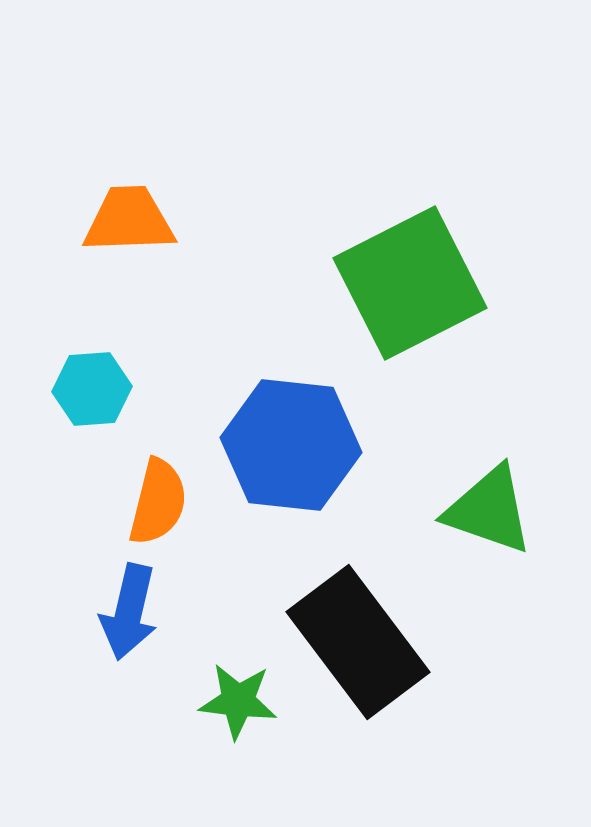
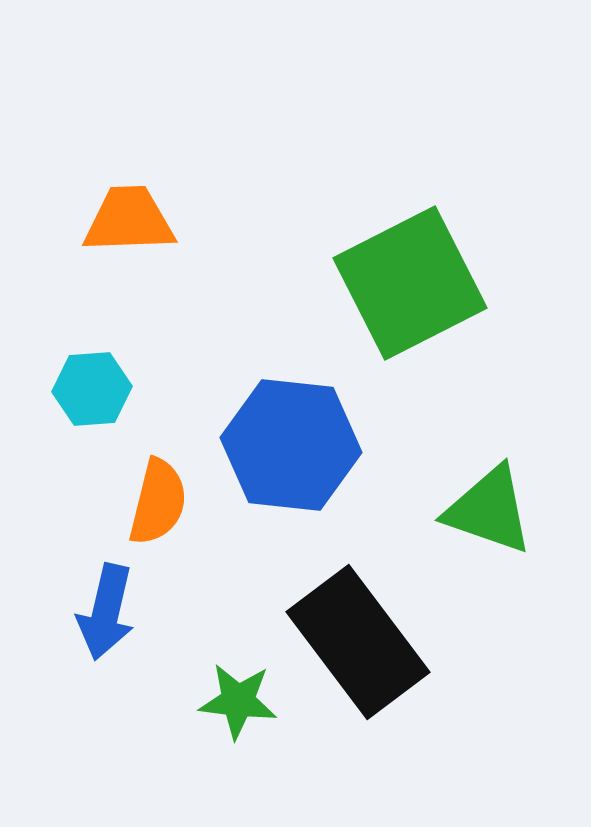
blue arrow: moved 23 px left
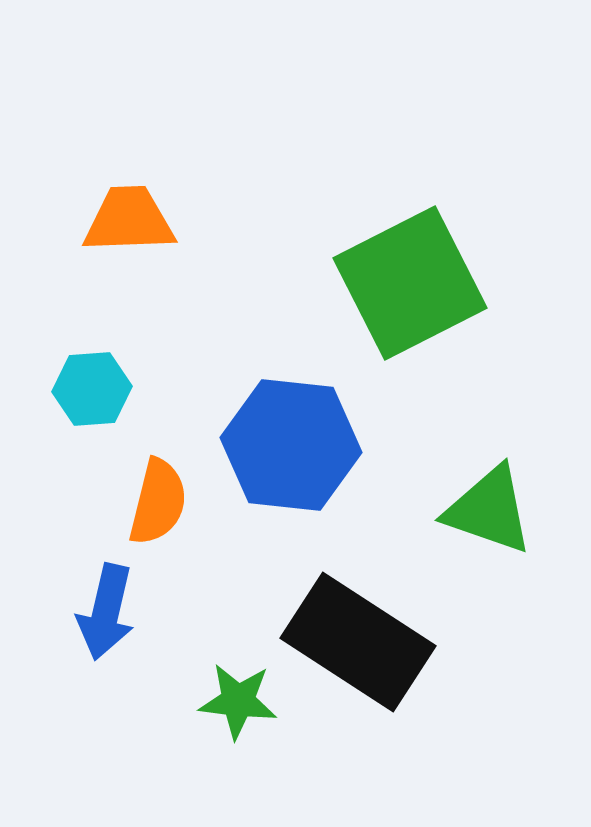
black rectangle: rotated 20 degrees counterclockwise
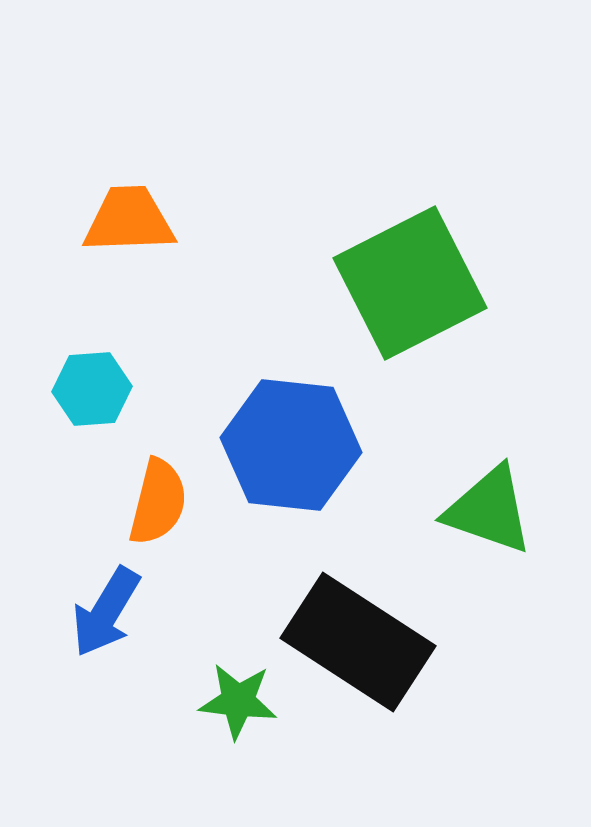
blue arrow: rotated 18 degrees clockwise
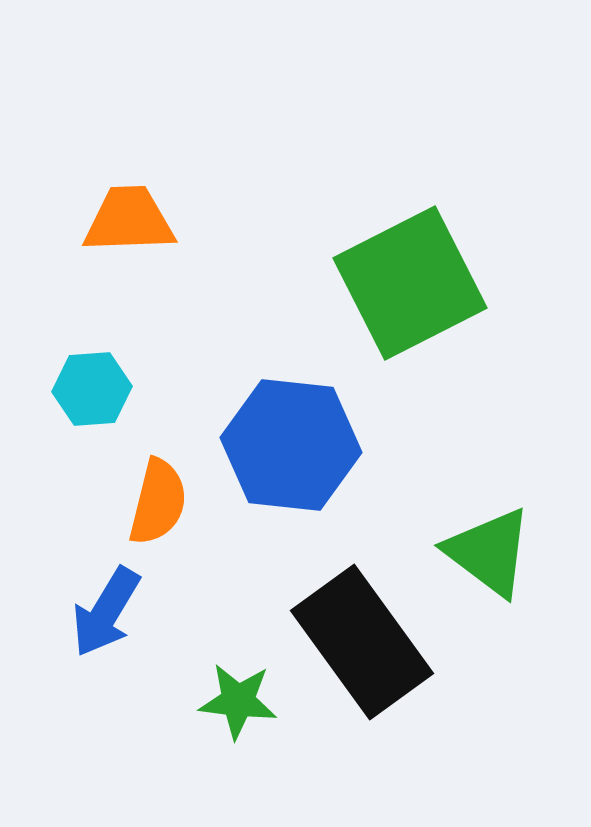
green triangle: moved 42 px down; rotated 18 degrees clockwise
black rectangle: moved 4 px right; rotated 21 degrees clockwise
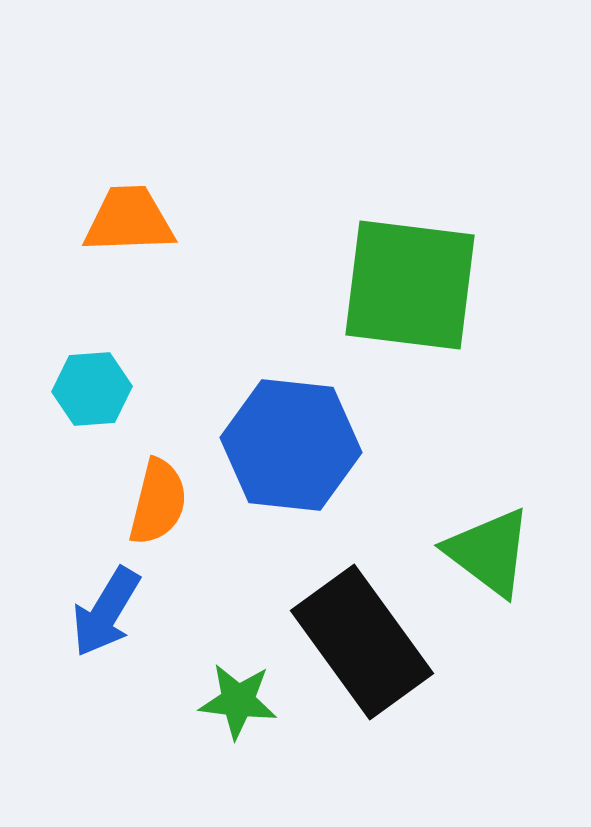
green square: moved 2 px down; rotated 34 degrees clockwise
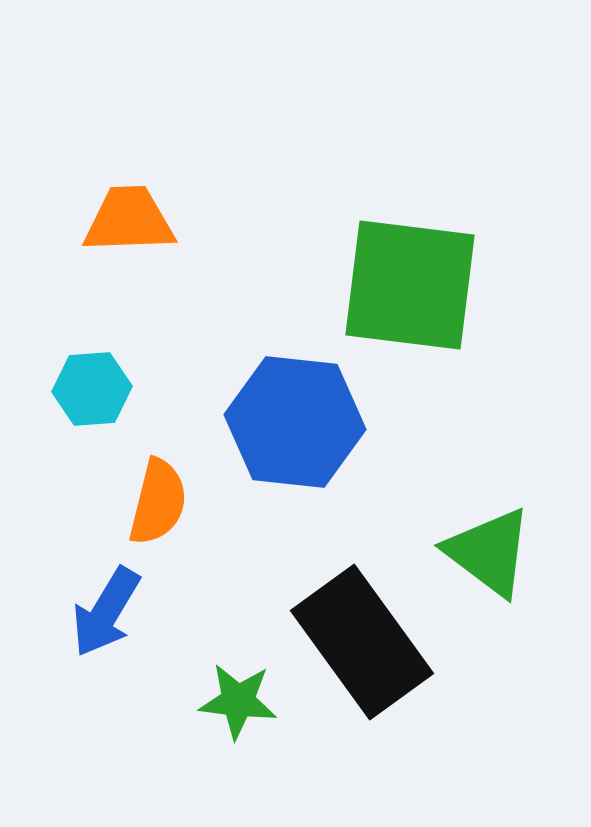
blue hexagon: moved 4 px right, 23 px up
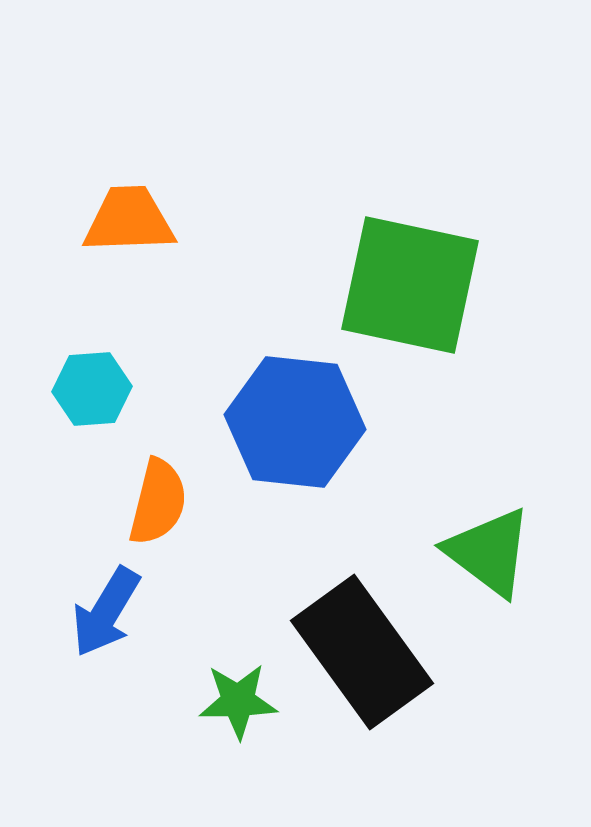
green square: rotated 5 degrees clockwise
black rectangle: moved 10 px down
green star: rotated 8 degrees counterclockwise
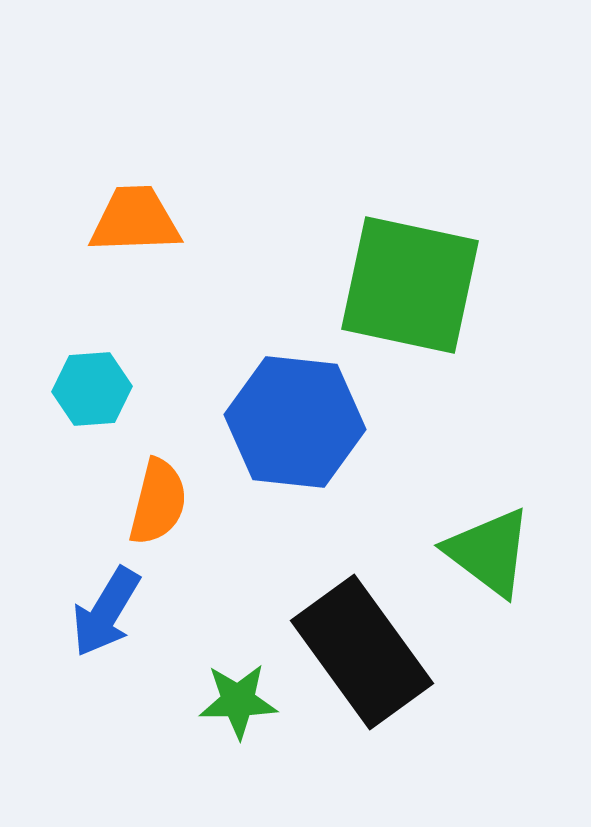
orange trapezoid: moved 6 px right
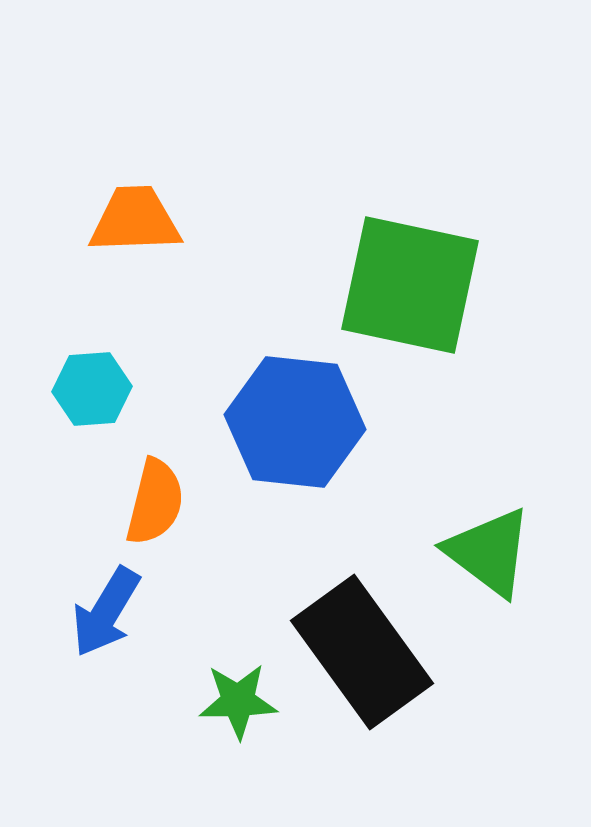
orange semicircle: moved 3 px left
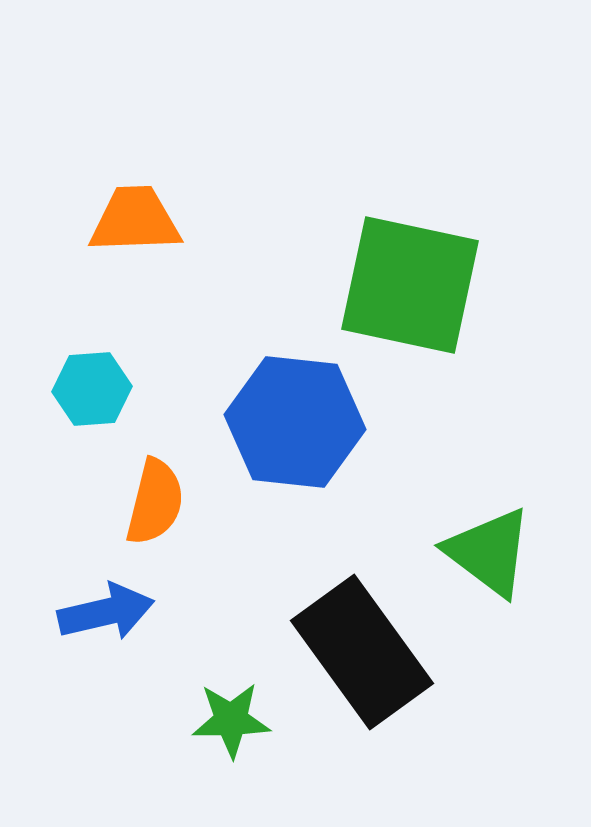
blue arrow: rotated 134 degrees counterclockwise
green star: moved 7 px left, 19 px down
